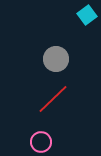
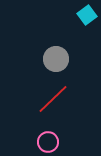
pink circle: moved 7 px right
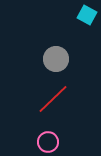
cyan square: rotated 24 degrees counterclockwise
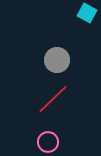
cyan square: moved 2 px up
gray circle: moved 1 px right, 1 px down
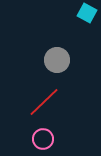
red line: moved 9 px left, 3 px down
pink circle: moved 5 px left, 3 px up
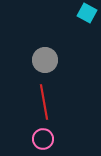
gray circle: moved 12 px left
red line: rotated 56 degrees counterclockwise
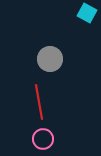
gray circle: moved 5 px right, 1 px up
red line: moved 5 px left
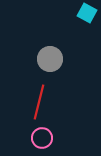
red line: rotated 24 degrees clockwise
pink circle: moved 1 px left, 1 px up
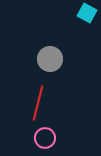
red line: moved 1 px left, 1 px down
pink circle: moved 3 px right
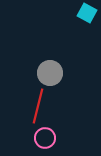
gray circle: moved 14 px down
red line: moved 3 px down
